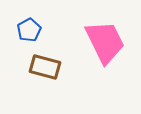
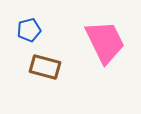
blue pentagon: rotated 15 degrees clockwise
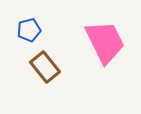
brown rectangle: rotated 36 degrees clockwise
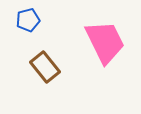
blue pentagon: moved 1 px left, 10 px up
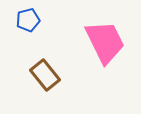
brown rectangle: moved 8 px down
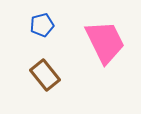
blue pentagon: moved 14 px right, 5 px down
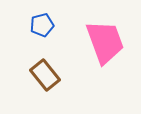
pink trapezoid: rotated 6 degrees clockwise
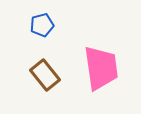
pink trapezoid: moved 4 px left, 26 px down; rotated 12 degrees clockwise
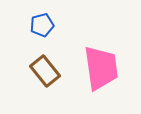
brown rectangle: moved 4 px up
